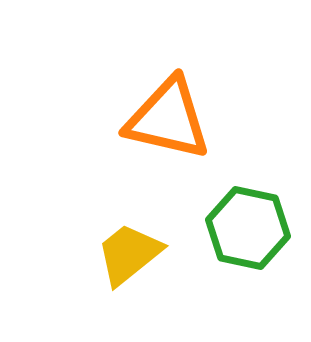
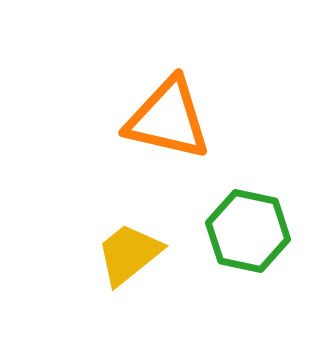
green hexagon: moved 3 px down
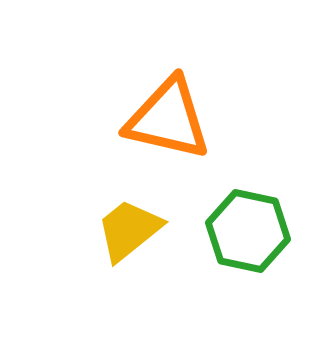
yellow trapezoid: moved 24 px up
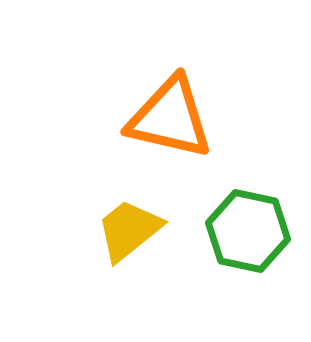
orange triangle: moved 2 px right, 1 px up
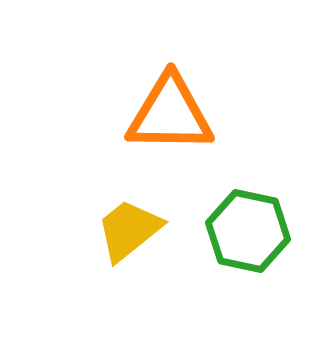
orange triangle: moved 4 px up; rotated 12 degrees counterclockwise
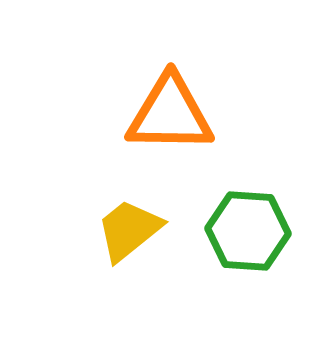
green hexagon: rotated 8 degrees counterclockwise
